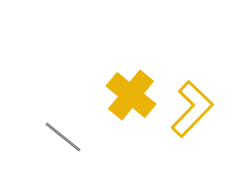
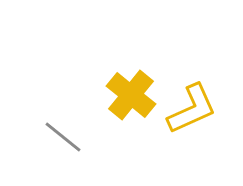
yellow L-shape: rotated 22 degrees clockwise
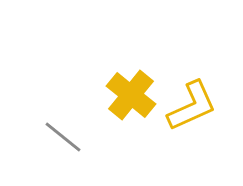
yellow L-shape: moved 3 px up
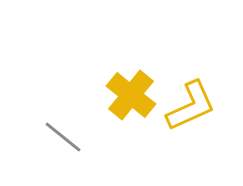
yellow L-shape: moved 1 px left
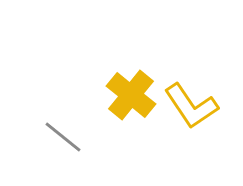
yellow L-shape: rotated 80 degrees clockwise
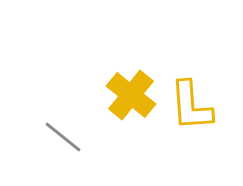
yellow L-shape: rotated 30 degrees clockwise
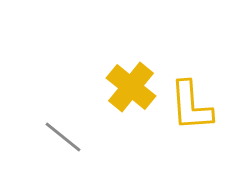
yellow cross: moved 8 px up
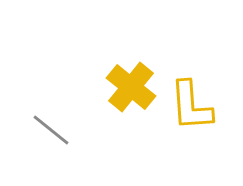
gray line: moved 12 px left, 7 px up
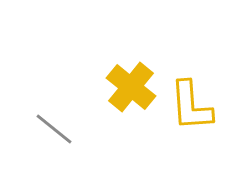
gray line: moved 3 px right, 1 px up
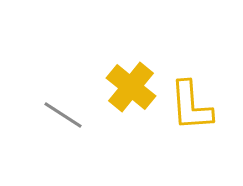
gray line: moved 9 px right, 14 px up; rotated 6 degrees counterclockwise
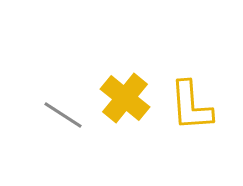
yellow cross: moved 6 px left, 11 px down
